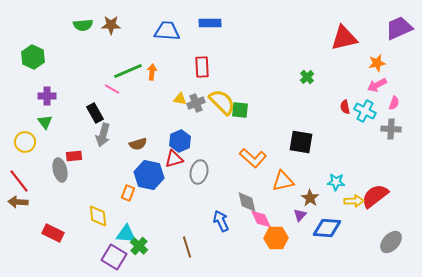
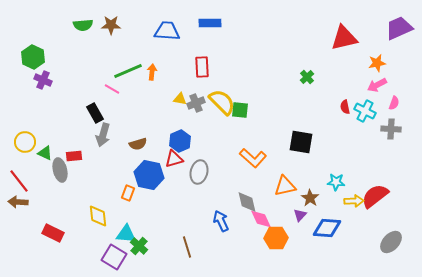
purple cross at (47, 96): moved 4 px left, 16 px up; rotated 24 degrees clockwise
green triangle at (45, 122): moved 31 px down; rotated 28 degrees counterclockwise
orange triangle at (283, 181): moved 2 px right, 5 px down
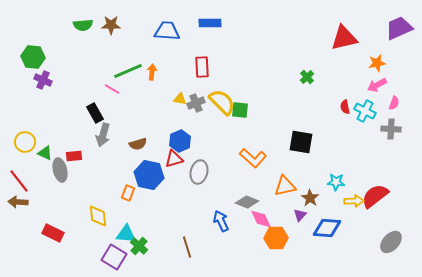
green hexagon at (33, 57): rotated 20 degrees counterclockwise
gray diamond at (247, 202): rotated 55 degrees counterclockwise
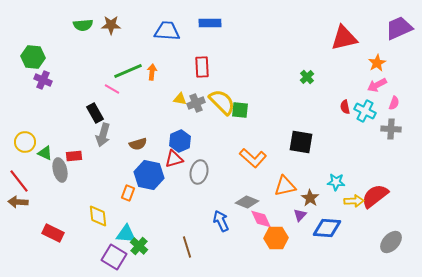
orange star at (377, 63): rotated 18 degrees counterclockwise
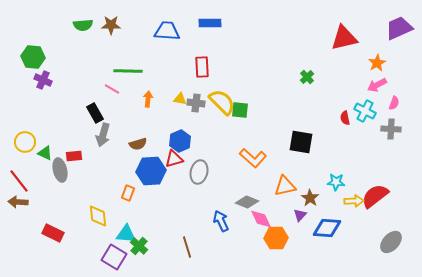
green line at (128, 71): rotated 24 degrees clockwise
orange arrow at (152, 72): moved 4 px left, 27 px down
gray cross at (196, 103): rotated 30 degrees clockwise
red semicircle at (345, 107): moved 11 px down
blue hexagon at (149, 175): moved 2 px right, 4 px up; rotated 16 degrees counterclockwise
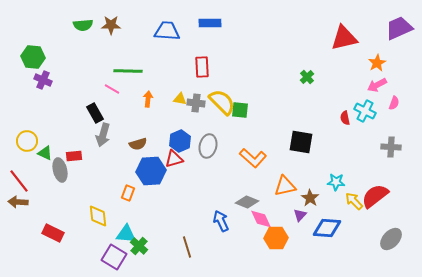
gray cross at (391, 129): moved 18 px down
yellow circle at (25, 142): moved 2 px right, 1 px up
gray ellipse at (199, 172): moved 9 px right, 26 px up
yellow arrow at (354, 201): rotated 132 degrees counterclockwise
gray ellipse at (391, 242): moved 3 px up
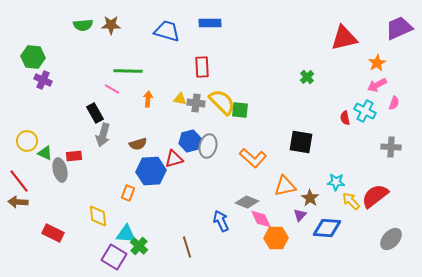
blue trapezoid at (167, 31): rotated 12 degrees clockwise
blue hexagon at (180, 141): moved 10 px right; rotated 10 degrees clockwise
yellow arrow at (354, 201): moved 3 px left
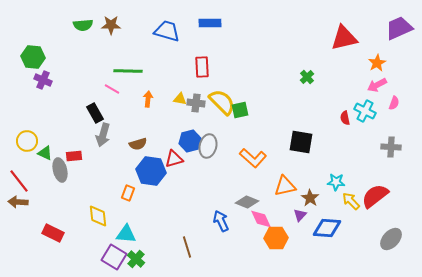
green square at (240, 110): rotated 18 degrees counterclockwise
blue hexagon at (151, 171): rotated 12 degrees clockwise
green cross at (139, 246): moved 3 px left, 13 px down
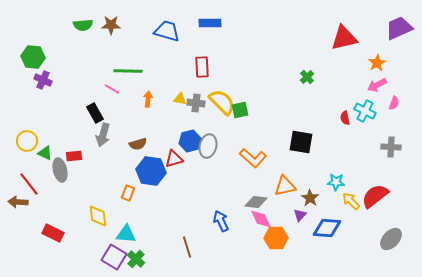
red line at (19, 181): moved 10 px right, 3 px down
gray diamond at (247, 202): moved 9 px right; rotated 15 degrees counterclockwise
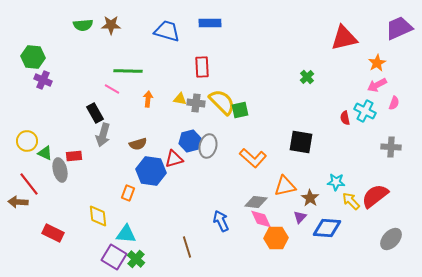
purple triangle at (300, 215): moved 2 px down
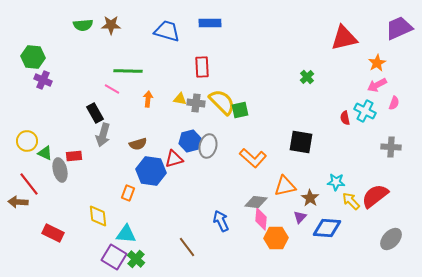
pink diamond at (261, 219): rotated 30 degrees clockwise
brown line at (187, 247): rotated 20 degrees counterclockwise
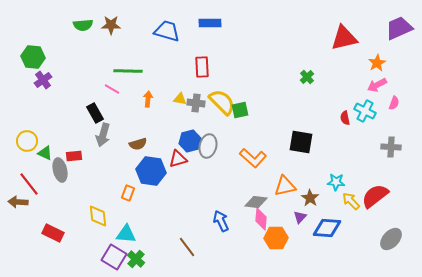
purple cross at (43, 80): rotated 30 degrees clockwise
red triangle at (174, 159): moved 4 px right
